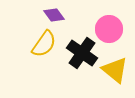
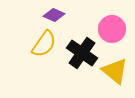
purple diamond: rotated 30 degrees counterclockwise
pink circle: moved 3 px right
yellow triangle: moved 1 px down
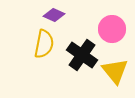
yellow semicircle: rotated 24 degrees counterclockwise
black cross: moved 2 px down
yellow triangle: rotated 12 degrees clockwise
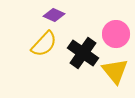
pink circle: moved 4 px right, 5 px down
yellow semicircle: rotated 32 degrees clockwise
black cross: moved 1 px right, 2 px up
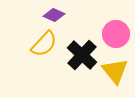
black cross: moved 1 px left, 2 px down; rotated 8 degrees clockwise
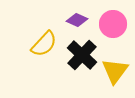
purple diamond: moved 23 px right, 5 px down
pink circle: moved 3 px left, 10 px up
yellow triangle: rotated 16 degrees clockwise
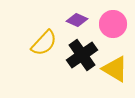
yellow semicircle: moved 1 px up
black cross: rotated 12 degrees clockwise
yellow triangle: moved 2 px up; rotated 36 degrees counterclockwise
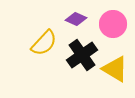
purple diamond: moved 1 px left, 1 px up
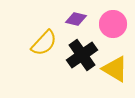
purple diamond: rotated 10 degrees counterclockwise
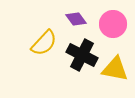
purple diamond: rotated 40 degrees clockwise
black cross: rotated 28 degrees counterclockwise
yellow triangle: rotated 20 degrees counterclockwise
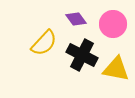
yellow triangle: moved 1 px right
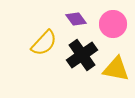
black cross: rotated 28 degrees clockwise
